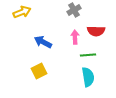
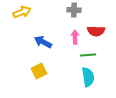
gray cross: rotated 32 degrees clockwise
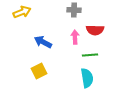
red semicircle: moved 1 px left, 1 px up
green line: moved 2 px right
cyan semicircle: moved 1 px left, 1 px down
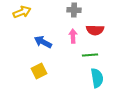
pink arrow: moved 2 px left, 1 px up
cyan semicircle: moved 10 px right
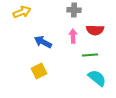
cyan semicircle: rotated 42 degrees counterclockwise
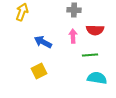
yellow arrow: rotated 48 degrees counterclockwise
cyan semicircle: rotated 30 degrees counterclockwise
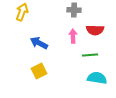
blue arrow: moved 4 px left, 1 px down
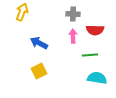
gray cross: moved 1 px left, 4 px down
